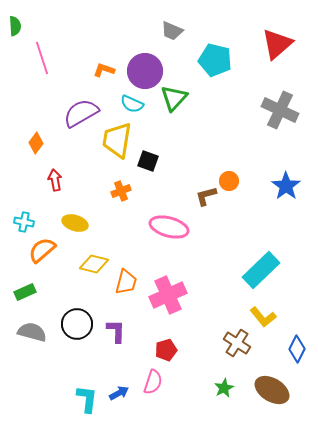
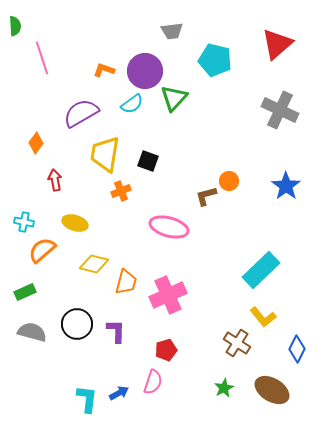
gray trapezoid: rotated 30 degrees counterclockwise
cyan semicircle: rotated 60 degrees counterclockwise
yellow trapezoid: moved 12 px left, 14 px down
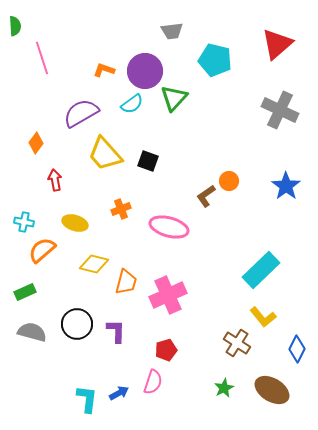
yellow trapezoid: rotated 51 degrees counterclockwise
orange cross: moved 18 px down
brown L-shape: rotated 20 degrees counterclockwise
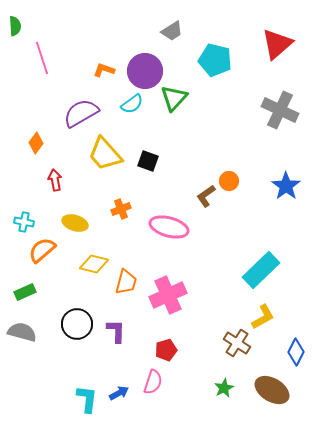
gray trapezoid: rotated 25 degrees counterclockwise
yellow L-shape: rotated 80 degrees counterclockwise
gray semicircle: moved 10 px left
blue diamond: moved 1 px left, 3 px down
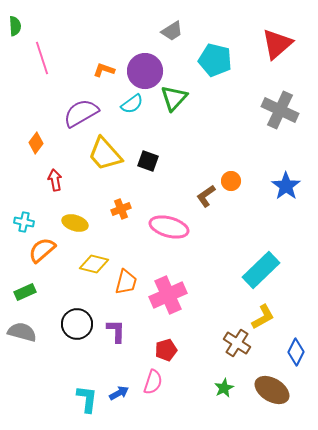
orange circle: moved 2 px right
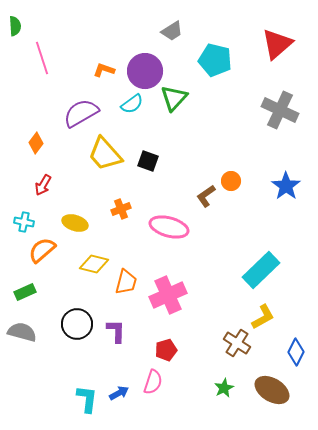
red arrow: moved 12 px left, 5 px down; rotated 140 degrees counterclockwise
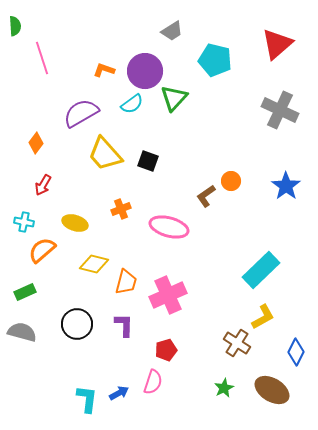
purple L-shape: moved 8 px right, 6 px up
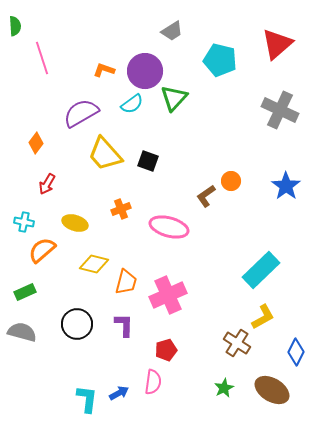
cyan pentagon: moved 5 px right
red arrow: moved 4 px right, 1 px up
pink semicircle: rotated 10 degrees counterclockwise
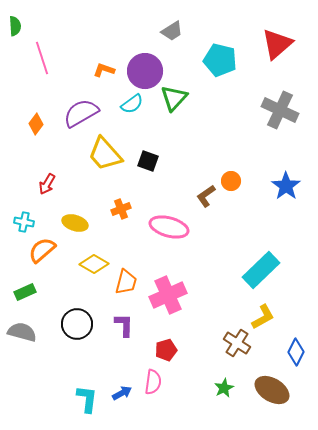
orange diamond: moved 19 px up
yellow diamond: rotated 16 degrees clockwise
blue arrow: moved 3 px right
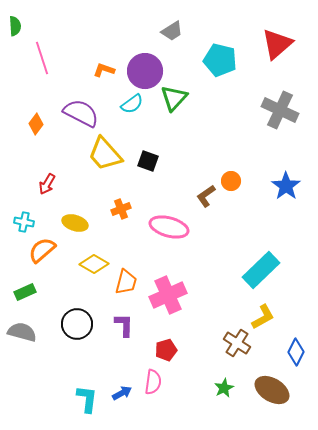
purple semicircle: rotated 57 degrees clockwise
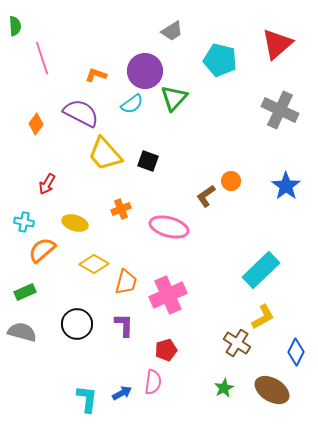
orange L-shape: moved 8 px left, 5 px down
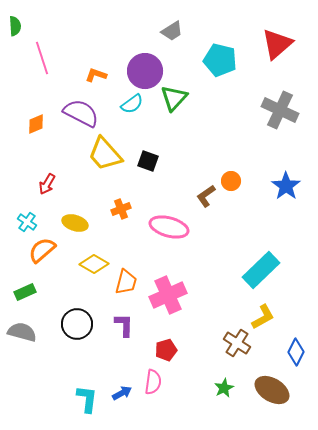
orange diamond: rotated 30 degrees clockwise
cyan cross: moved 3 px right; rotated 24 degrees clockwise
